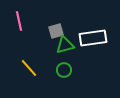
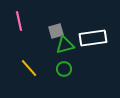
green circle: moved 1 px up
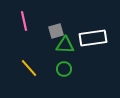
pink line: moved 5 px right
green triangle: rotated 18 degrees clockwise
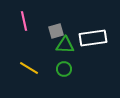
yellow line: rotated 18 degrees counterclockwise
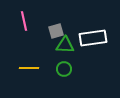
yellow line: rotated 30 degrees counterclockwise
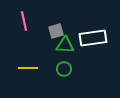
yellow line: moved 1 px left
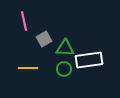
gray square: moved 12 px left, 8 px down; rotated 14 degrees counterclockwise
white rectangle: moved 4 px left, 22 px down
green triangle: moved 3 px down
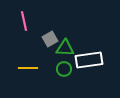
gray square: moved 6 px right
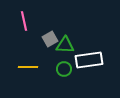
green triangle: moved 3 px up
yellow line: moved 1 px up
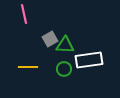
pink line: moved 7 px up
